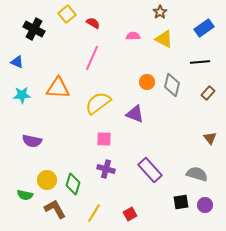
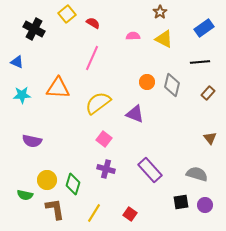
pink square: rotated 35 degrees clockwise
brown L-shape: rotated 20 degrees clockwise
red square: rotated 24 degrees counterclockwise
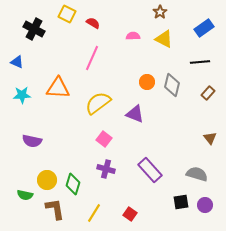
yellow square: rotated 24 degrees counterclockwise
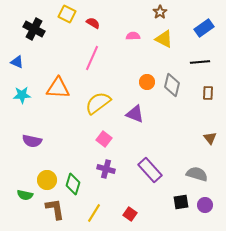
brown rectangle: rotated 40 degrees counterclockwise
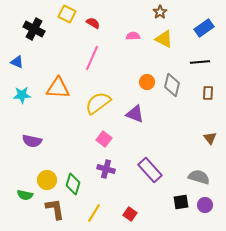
gray semicircle: moved 2 px right, 3 px down
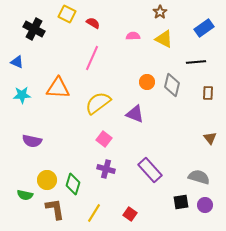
black line: moved 4 px left
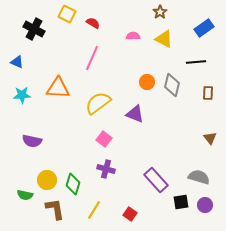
purple rectangle: moved 6 px right, 10 px down
yellow line: moved 3 px up
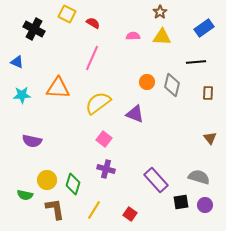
yellow triangle: moved 2 px left, 2 px up; rotated 24 degrees counterclockwise
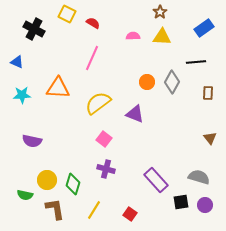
gray diamond: moved 3 px up; rotated 15 degrees clockwise
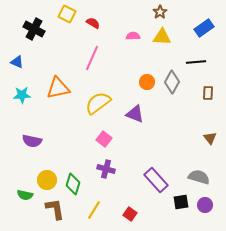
orange triangle: rotated 15 degrees counterclockwise
